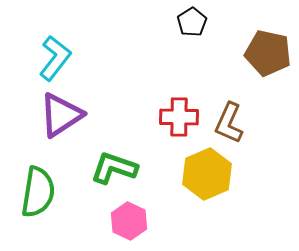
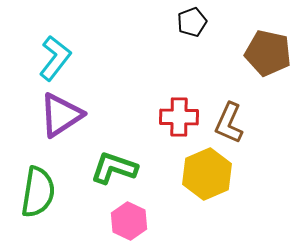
black pentagon: rotated 12 degrees clockwise
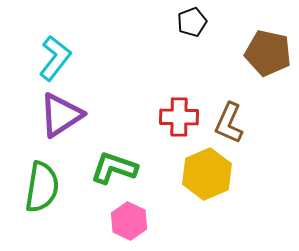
green semicircle: moved 4 px right, 5 px up
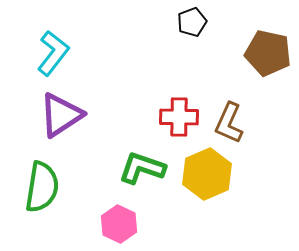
cyan L-shape: moved 2 px left, 5 px up
green L-shape: moved 28 px right
pink hexagon: moved 10 px left, 3 px down
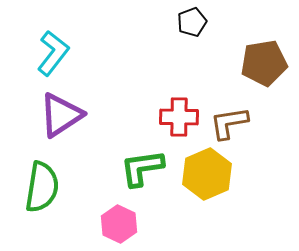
brown pentagon: moved 4 px left, 10 px down; rotated 21 degrees counterclockwise
brown L-shape: rotated 57 degrees clockwise
green L-shape: rotated 27 degrees counterclockwise
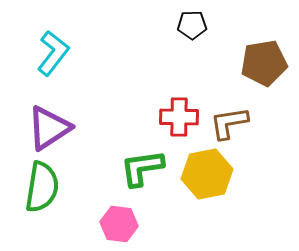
black pentagon: moved 3 px down; rotated 20 degrees clockwise
purple triangle: moved 12 px left, 13 px down
yellow hexagon: rotated 12 degrees clockwise
pink hexagon: rotated 18 degrees counterclockwise
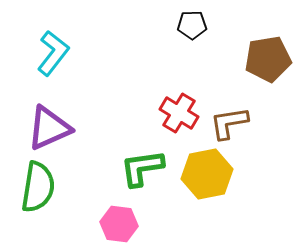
brown pentagon: moved 4 px right, 4 px up
red cross: moved 4 px up; rotated 30 degrees clockwise
purple triangle: rotated 9 degrees clockwise
green semicircle: moved 4 px left
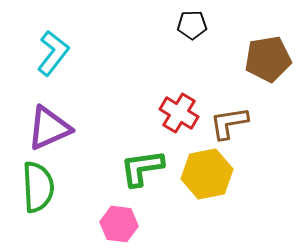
green semicircle: rotated 12 degrees counterclockwise
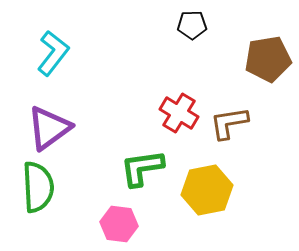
purple triangle: rotated 12 degrees counterclockwise
yellow hexagon: moved 16 px down
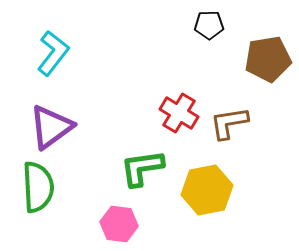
black pentagon: moved 17 px right
purple triangle: moved 2 px right, 1 px up
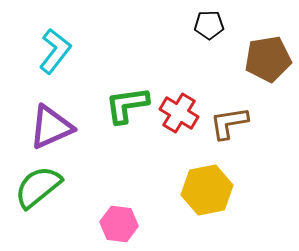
cyan L-shape: moved 2 px right, 2 px up
purple triangle: rotated 12 degrees clockwise
green L-shape: moved 15 px left, 63 px up
green semicircle: rotated 126 degrees counterclockwise
